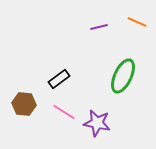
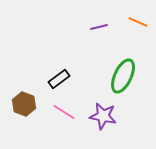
orange line: moved 1 px right
brown hexagon: rotated 15 degrees clockwise
purple star: moved 6 px right, 7 px up
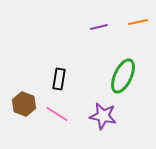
orange line: rotated 36 degrees counterclockwise
black rectangle: rotated 45 degrees counterclockwise
pink line: moved 7 px left, 2 px down
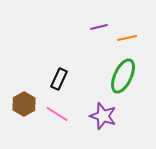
orange line: moved 11 px left, 16 px down
black rectangle: rotated 15 degrees clockwise
brown hexagon: rotated 10 degrees clockwise
purple star: rotated 8 degrees clockwise
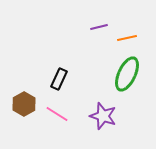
green ellipse: moved 4 px right, 2 px up
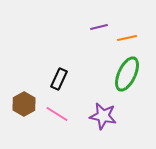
purple star: rotated 8 degrees counterclockwise
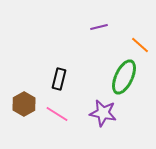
orange line: moved 13 px right, 7 px down; rotated 54 degrees clockwise
green ellipse: moved 3 px left, 3 px down
black rectangle: rotated 10 degrees counterclockwise
purple star: moved 3 px up
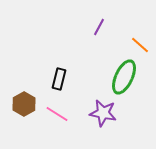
purple line: rotated 48 degrees counterclockwise
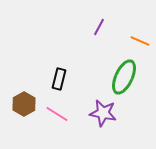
orange line: moved 4 px up; rotated 18 degrees counterclockwise
